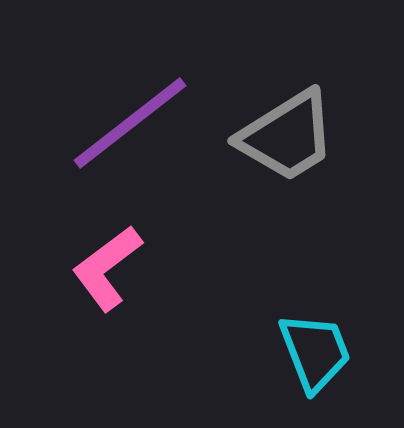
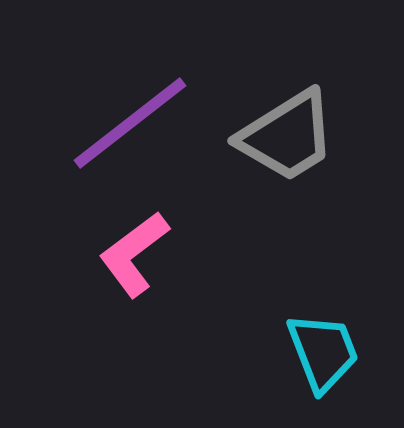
pink L-shape: moved 27 px right, 14 px up
cyan trapezoid: moved 8 px right
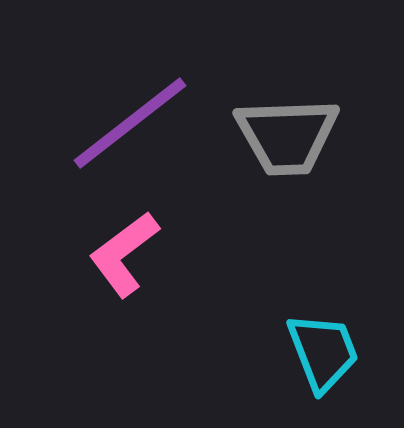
gray trapezoid: rotated 30 degrees clockwise
pink L-shape: moved 10 px left
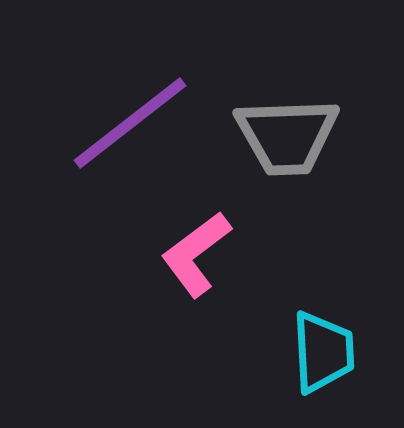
pink L-shape: moved 72 px right
cyan trapezoid: rotated 18 degrees clockwise
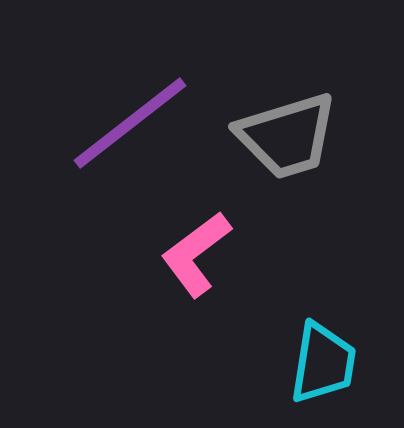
gray trapezoid: rotated 15 degrees counterclockwise
cyan trapezoid: moved 11 px down; rotated 12 degrees clockwise
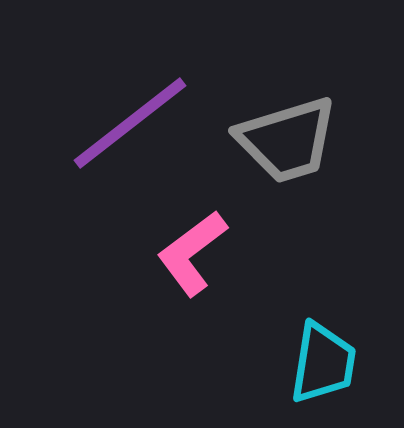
gray trapezoid: moved 4 px down
pink L-shape: moved 4 px left, 1 px up
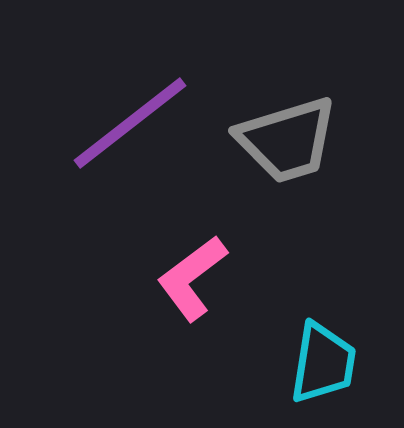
pink L-shape: moved 25 px down
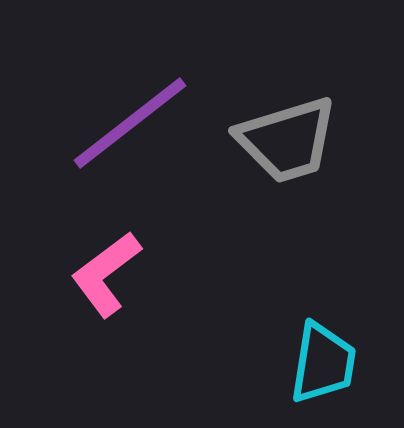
pink L-shape: moved 86 px left, 4 px up
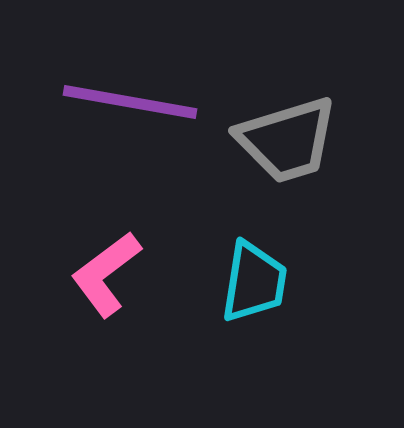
purple line: moved 21 px up; rotated 48 degrees clockwise
cyan trapezoid: moved 69 px left, 81 px up
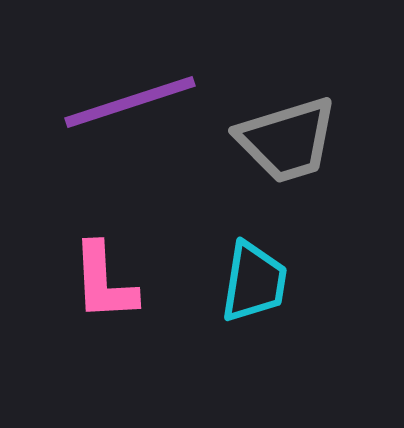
purple line: rotated 28 degrees counterclockwise
pink L-shape: moved 2 px left, 8 px down; rotated 56 degrees counterclockwise
